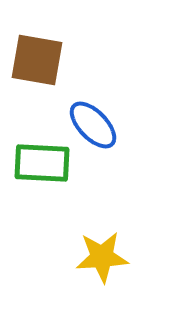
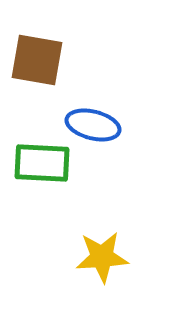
blue ellipse: rotated 32 degrees counterclockwise
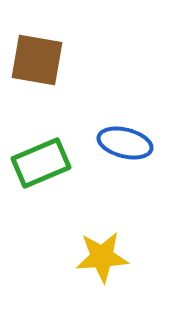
blue ellipse: moved 32 px right, 18 px down
green rectangle: moved 1 px left; rotated 26 degrees counterclockwise
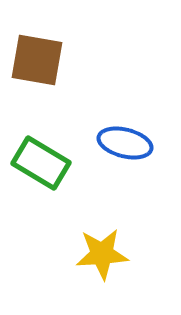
green rectangle: rotated 54 degrees clockwise
yellow star: moved 3 px up
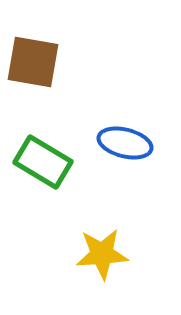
brown square: moved 4 px left, 2 px down
green rectangle: moved 2 px right, 1 px up
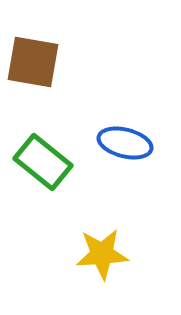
green rectangle: rotated 8 degrees clockwise
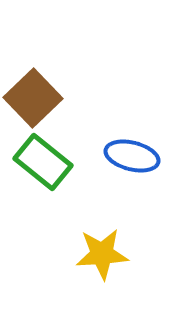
brown square: moved 36 px down; rotated 36 degrees clockwise
blue ellipse: moved 7 px right, 13 px down
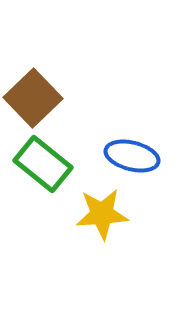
green rectangle: moved 2 px down
yellow star: moved 40 px up
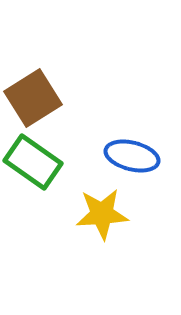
brown square: rotated 12 degrees clockwise
green rectangle: moved 10 px left, 2 px up; rotated 4 degrees counterclockwise
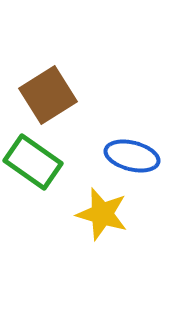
brown square: moved 15 px right, 3 px up
yellow star: rotated 20 degrees clockwise
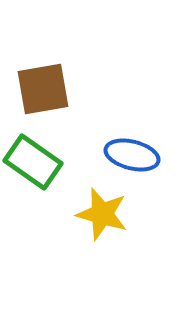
brown square: moved 5 px left, 6 px up; rotated 22 degrees clockwise
blue ellipse: moved 1 px up
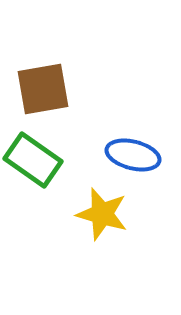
blue ellipse: moved 1 px right
green rectangle: moved 2 px up
